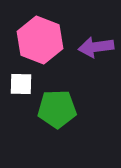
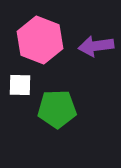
purple arrow: moved 1 px up
white square: moved 1 px left, 1 px down
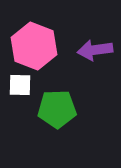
pink hexagon: moved 6 px left, 6 px down
purple arrow: moved 1 px left, 4 px down
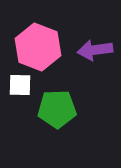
pink hexagon: moved 4 px right, 1 px down
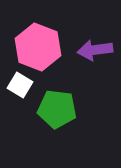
white square: rotated 30 degrees clockwise
green pentagon: rotated 9 degrees clockwise
